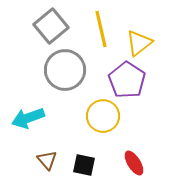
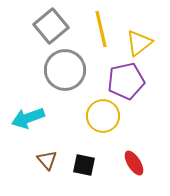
purple pentagon: moved 1 px left, 1 px down; rotated 27 degrees clockwise
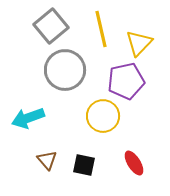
yellow triangle: rotated 8 degrees counterclockwise
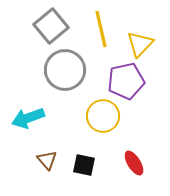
yellow triangle: moved 1 px right, 1 px down
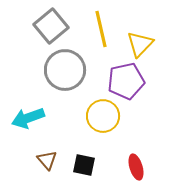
red ellipse: moved 2 px right, 4 px down; rotated 15 degrees clockwise
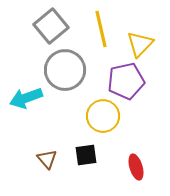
cyan arrow: moved 2 px left, 20 px up
brown triangle: moved 1 px up
black square: moved 2 px right, 10 px up; rotated 20 degrees counterclockwise
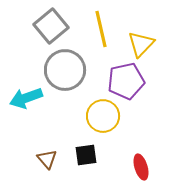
yellow triangle: moved 1 px right
red ellipse: moved 5 px right
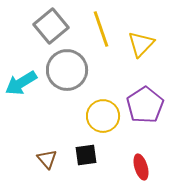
yellow line: rotated 6 degrees counterclockwise
gray circle: moved 2 px right
purple pentagon: moved 19 px right, 24 px down; rotated 21 degrees counterclockwise
cyan arrow: moved 5 px left, 15 px up; rotated 12 degrees counterclockwise
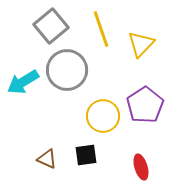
cyan arrow: moved 2 px right, 1 px up
brown triangle: rotated 25 degrees counterclockwise
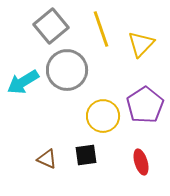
red ellipse: moved 5 px up
